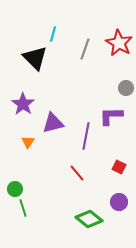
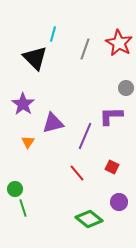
purple line: moved 1 px left; rotated 12 degrees clockwise
red square: moved 7 px left
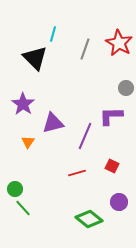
red square: moved 1 px up
red line: rotated 66 degrees counterclockwise
green line: rotated 24 degrees counterclockwise
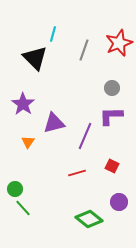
red star: rotated 20 degrees clockwise
gray line: moved 1 px left, 1 px down
gray circle: moved 14 px left
purple triangle: moved 1 px right
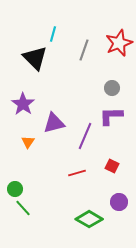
green diamond: rotated 8 degrees counterclockwise
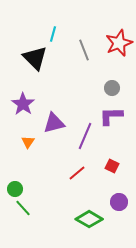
gray line: rotated 40 degrees counterclockwise
red line: rotated 24 degrees counterclockwise
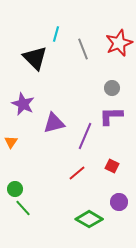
cyan line: moved 3 px right
gray line: moved 1 px left, 1 px up
purple star: rotated 10 degrees counterclockwise
orange triangle: moved 17 px left
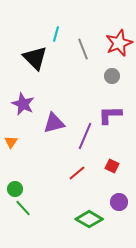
gray circle: moved 12 px up
purple L-shape: moved 1 px left, 1 px up
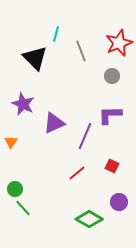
gray line: moved 2 px left, 2 px down
purple triangle: rotated 10 degrees counterclockwise
